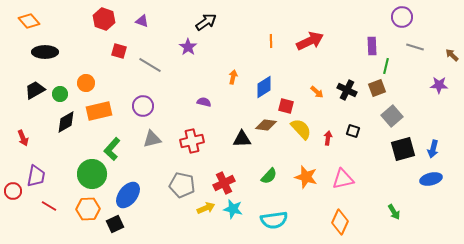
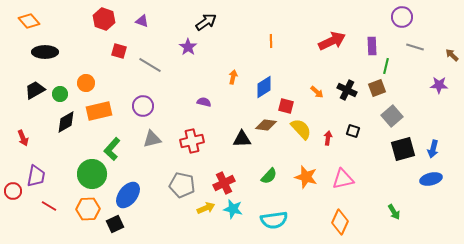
red arrow at (310, 41): moved 22 px right
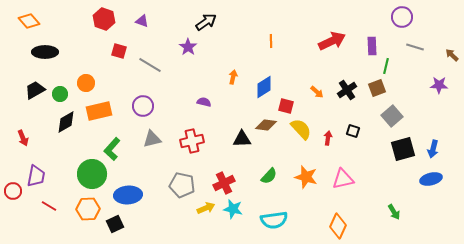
black cross at (347, 90): rotated 30 degrees clockwise
blue ellipse at (128, 195): rotated 48 degrees clockwise
orange diamond at (340, 222): moved 2 px left, 4 px down
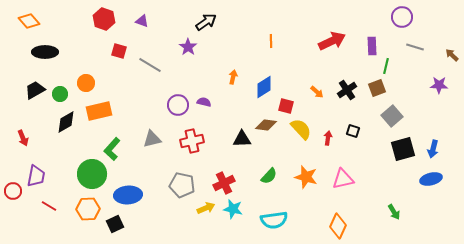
purple circle at (143, 106): moved 35 px right, 1 px up
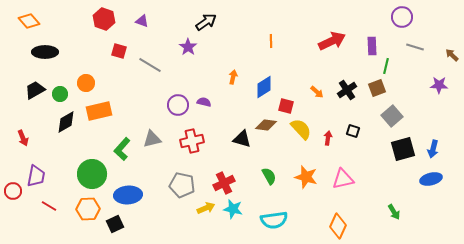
black triangle at (242, 139): rotated 18 degrees clockwise
green L-shape at (112, 149): moved 10 px right
green semicircle at (269, 176): rotated 72 degrees counterclockwise
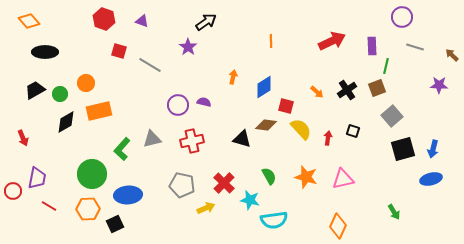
purple trapezoid at (36, 176): moved 1 px right, 2 px down
red cross at (224, 183): rotated 20 degrees counterclockwise
cyan star at (233, 209): moved 17 px right, 9 px up
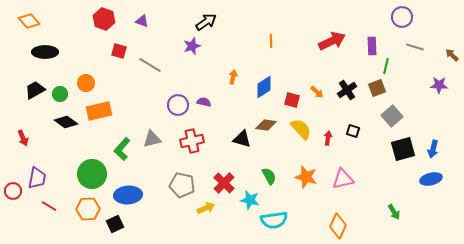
purple star at (188, 47): moved 4 px right, 1 px up; rotated 18 degrees clockwise
red square at (286, 106): moved 6 px right, 6 px up
black diamond at (66, 122): rotated 65 degrees clockwise
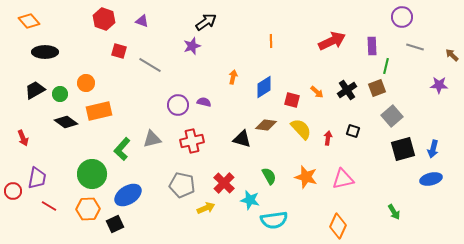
blue ellipse at (128, 195): rotated 28 degrees counterclockwise
